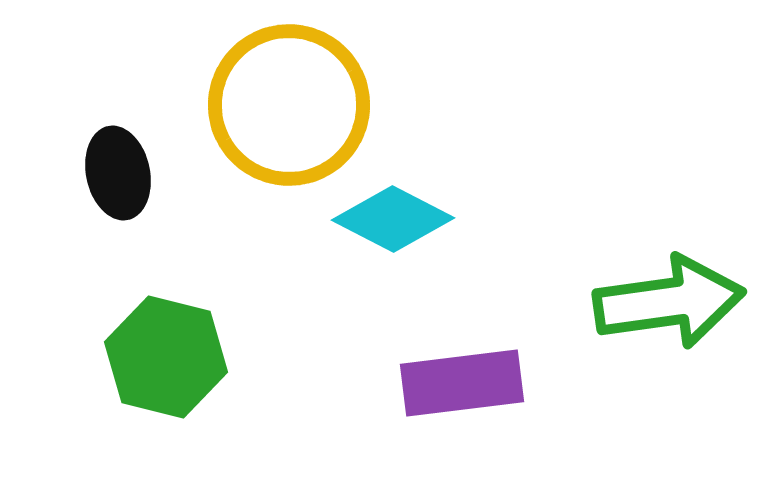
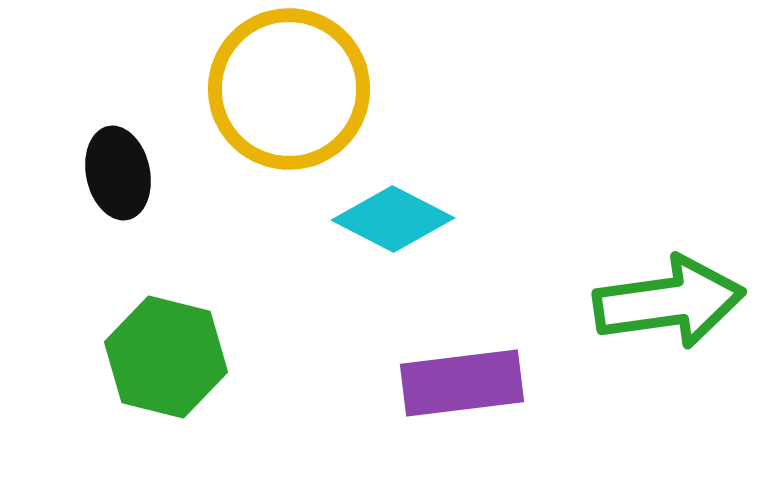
yellow circle: moved 16 px up
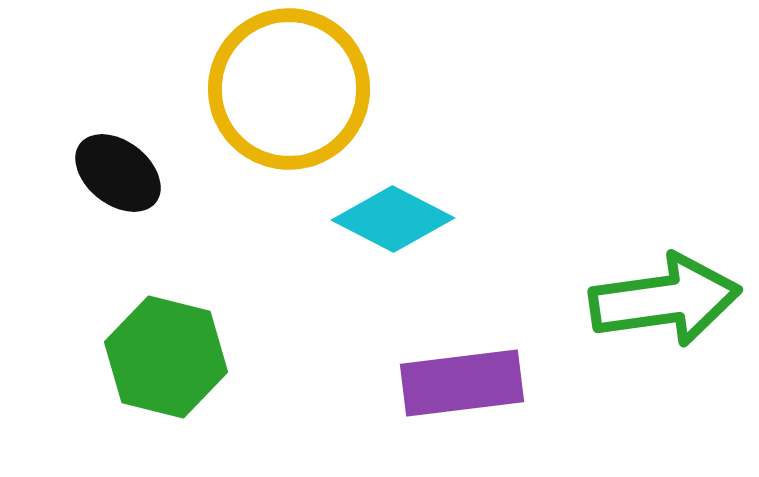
black ellipse: rotated 40 degrees counterclockwise
green arrow: moved 4 px left, 2 px up
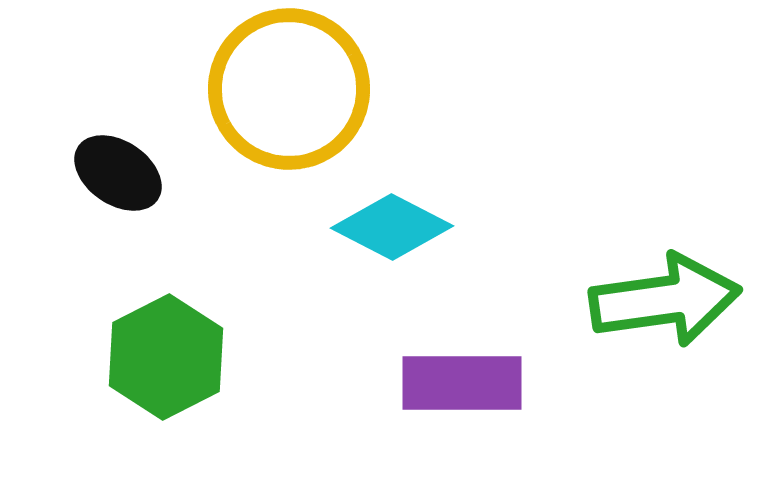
black ellipse: rotated 4 degrees counterclockwise
cyan diamond: moved 1 px left, 8 px down
green hexagon: rotated 19 degrees clockwise
purple rectangle: rotated 7 degrees clockwise
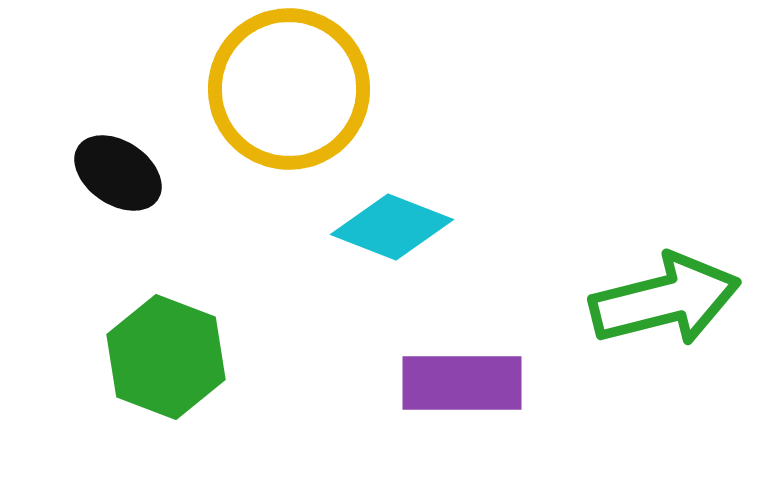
cyan diamond: rotated 6 degrees counterclockwise
green arrow: rotated 6 degrees counterclockwise
green hexagon: rotated 12 degrees counterclockwise
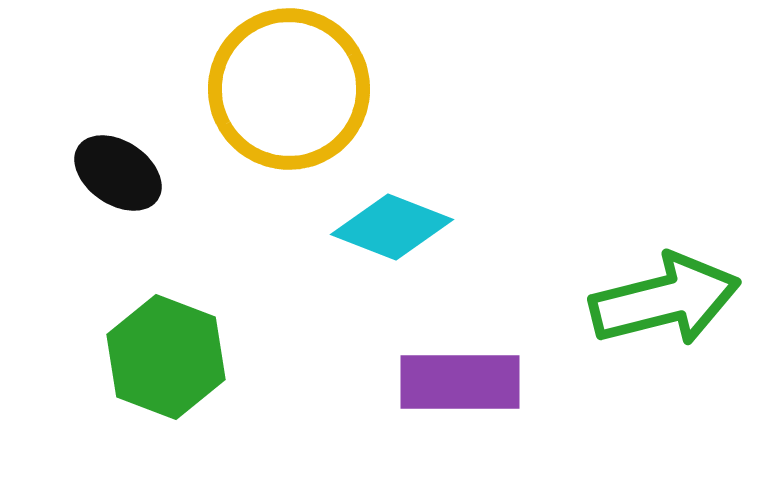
purple rectangle: moved 2 px left, 1 px up
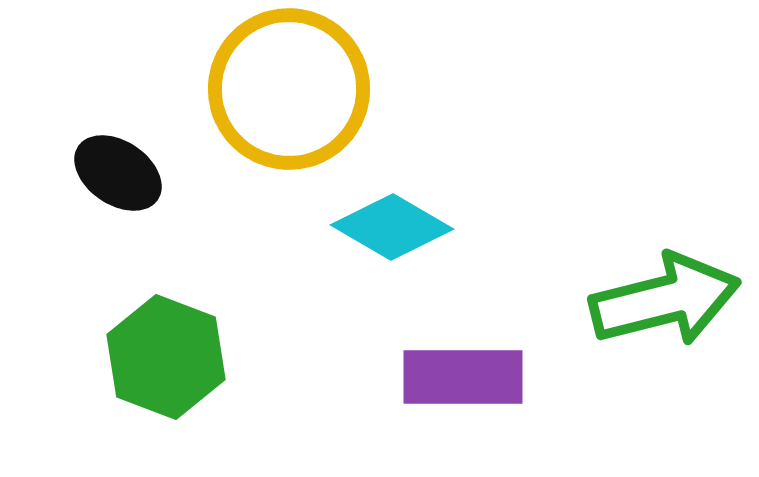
cyan diamond: rotated 9 degrees clockwise
purple rectangle: moved 3 px right, 5 px up
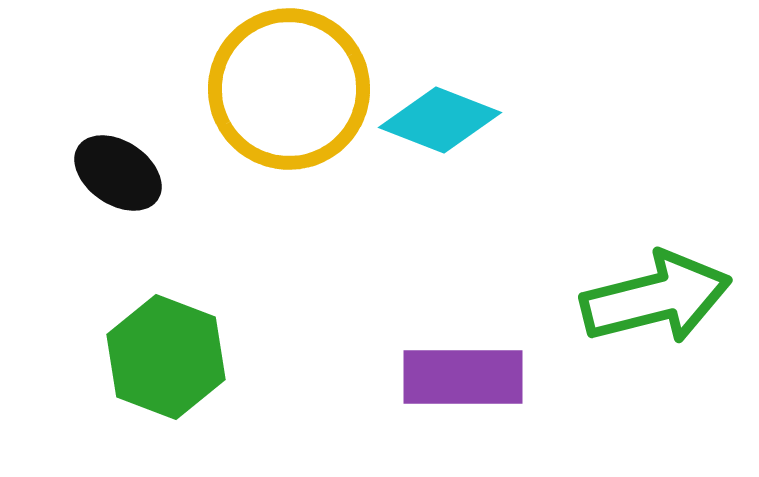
cyan diamond: moved 48 px right, 107 px up; rotated 9 degrees counterclockwise
green arrow: moved 9 px left, 2 px up
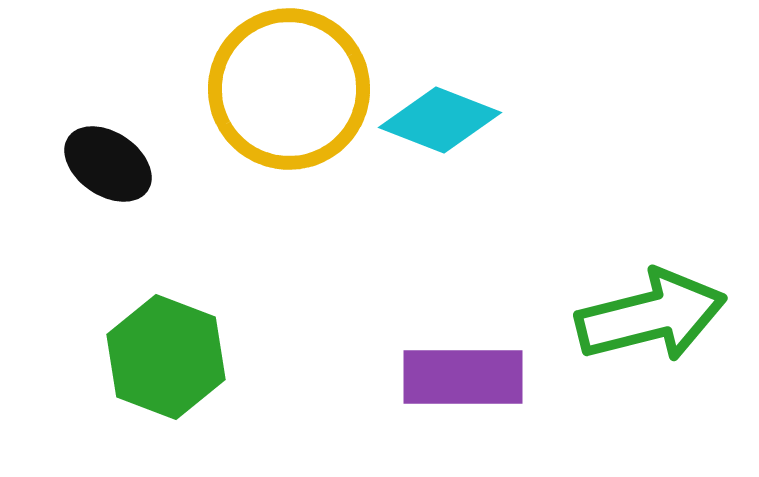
black ellipse: moved 10 px left, 9 px up
green arrow: moved 5 px left, 18 px down
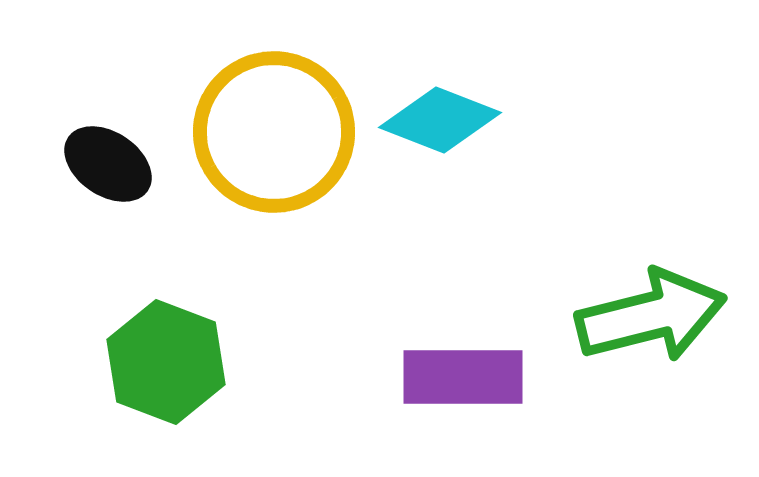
yellow circle: moved 15 px left, 43 px down
green hexagon: moved 5 px down
